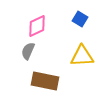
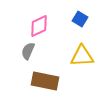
pink diamond: moved 2 px right
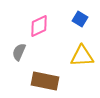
gray semicircle: moved 9 px left, 1 px down
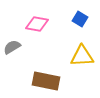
pink diamond: moved 2 px left, 2 px up; rotated 35 degrees clockwise
gray semicircle: moved 7 px left, 5 px up; rotated 36 degrees clockwise
brown rectangle: moved 1 px right
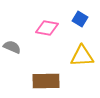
pink diamond: moved 10 px right, 4 px down
gray semicircle: rotated 54 degrees clockwise
brown rectangle: rotated 12 degrees counterclockwise
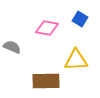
yellow triangle: moved 6 px left, 4 px down
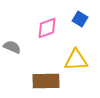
pink diamond: rotated 30 degrees counterclockwise
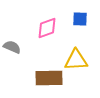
blue square: rotated 28 degrees counterclockwise
brown rectangle: moved 3 px right, 3 px up
